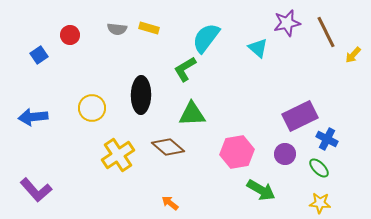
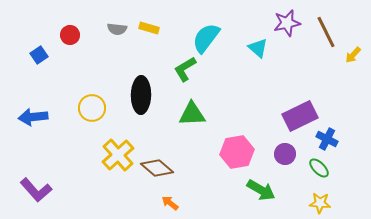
brown diamond: moved 11 px left, 21 px down
yellow cross: rotated 8 degrees counterclockwise
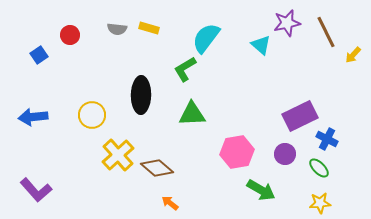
cyan triangle: moved 3 px right, 3 px up
yellow circle: moved 7 px down
yellow star: rotated 10 degrees counterclockwise
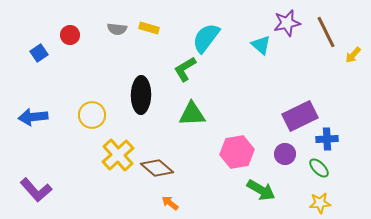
blue square: moved 2 px up
blue cross: rotated 30 degrees counterclockwise
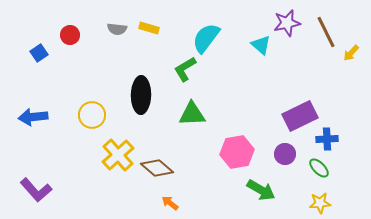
yellow arrow: moved 2 px left, 2 px up
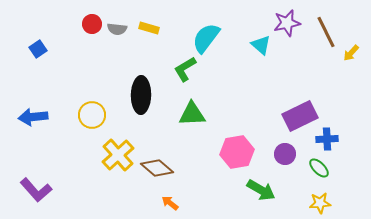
red circle: moved 22 px right, 11 px up
blue square: moved 1 px left, 4 px up
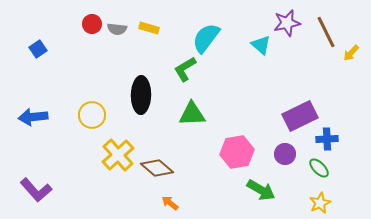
yellow star: rotated 20 degrees counterclockwise
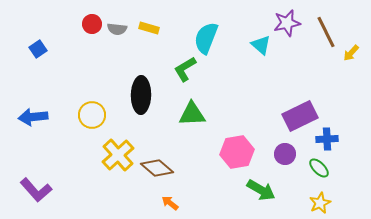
cyan semicircle: rotated 16 degrees counterclockwise
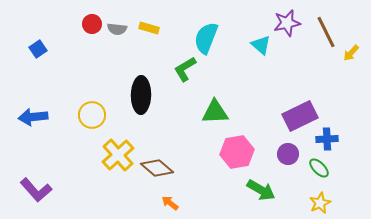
green triangle: moved 23 px right, 2 px up
purple circle: moved 3 px right
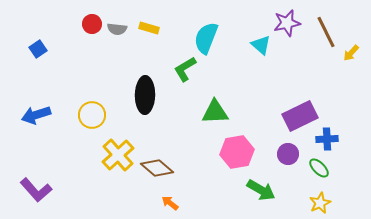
black ellipse: moved 4 px right
blue arrow: moved 3 px right, 2 px up; rotated 12 degrees counterclockwise
